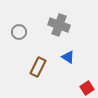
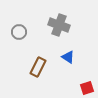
red square: rotated 16 degrees clockwise
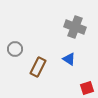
gray cross: moved 16 px right, 2 px down
gray circle: moved 4 px left, 17 px down
blue triangle: moved 1 px right, 2 px down
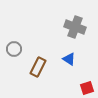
gray circle: moved 1 px left
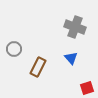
blue triangle: moved 2 px right, 1 px up; rotated 16 degrees clockwise
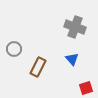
blue triangle: moved 1 px right, 1 px down
red square: moved 1 px left
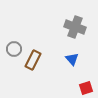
brown rectangle: moved 5 px left, 7 px up
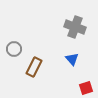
brown rectangle: moved 1 px right, 7 px down
